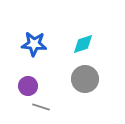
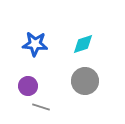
blue star: moved 1 px right
gray circle: moved 2 px down
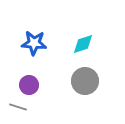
blue star: moved 1 px left, 1 px up
purple circle: moved 1 px right, 1 px up
gray line: moved 23 px left
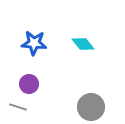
cyan diamond: rotated 70 degrees clockwise
gray circle: moved 6 px right, 26 px down
purple circle: moved 1 px up
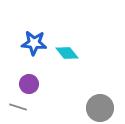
cyan diamond: moved 16 px left, 9 px down
gray circle: moved 9 px right, 1 px down
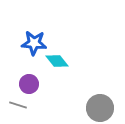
cyan diamond: moved 10 px left, 8 px down
gray line: moved 2 px up
